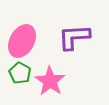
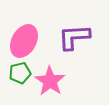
pink ellipse: moved 2 px right
green pentagon: rotated 30 degrees clockwise
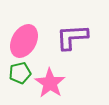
purple L-shape: moved 2 px left
pink star: moved 2 px down
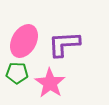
purple L-shape: moved 8 px left, 7 px down
green pentagon: moved 3 px left; rotated 15 degrees clockwise
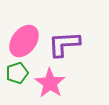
pink ellipse: rotated 8 degrees clockwise
green pentagon: rotated 20 degrees counterclockwise
